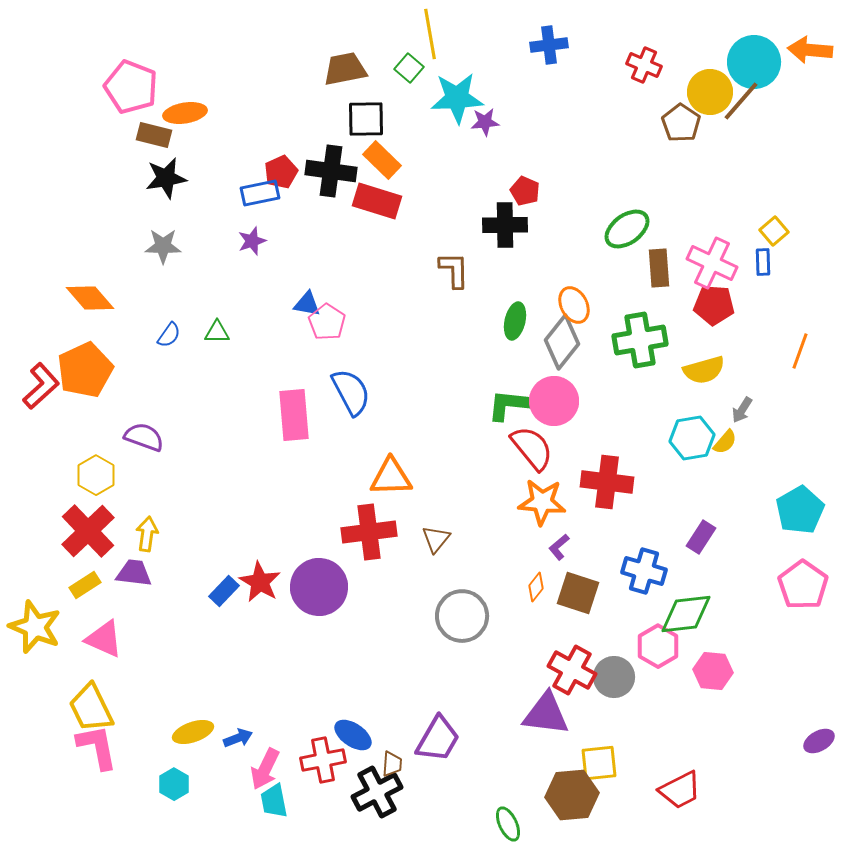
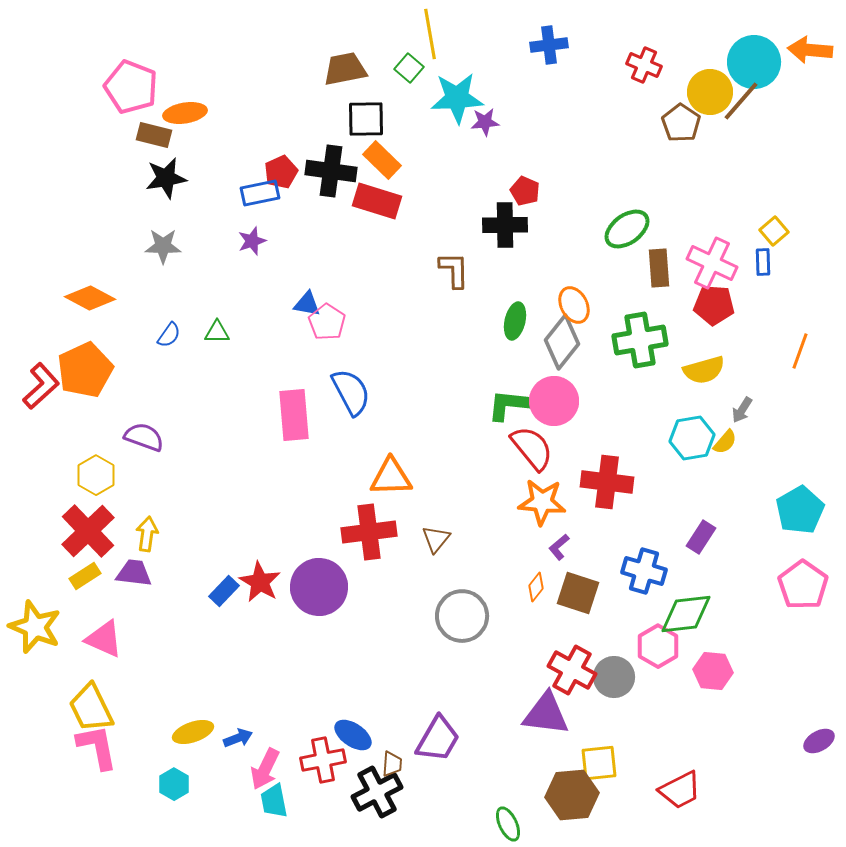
orange diamond at (90, 298): rotated 21 degrees counterclockwise
yellow rectangle at (85, 585): moved 9 px up
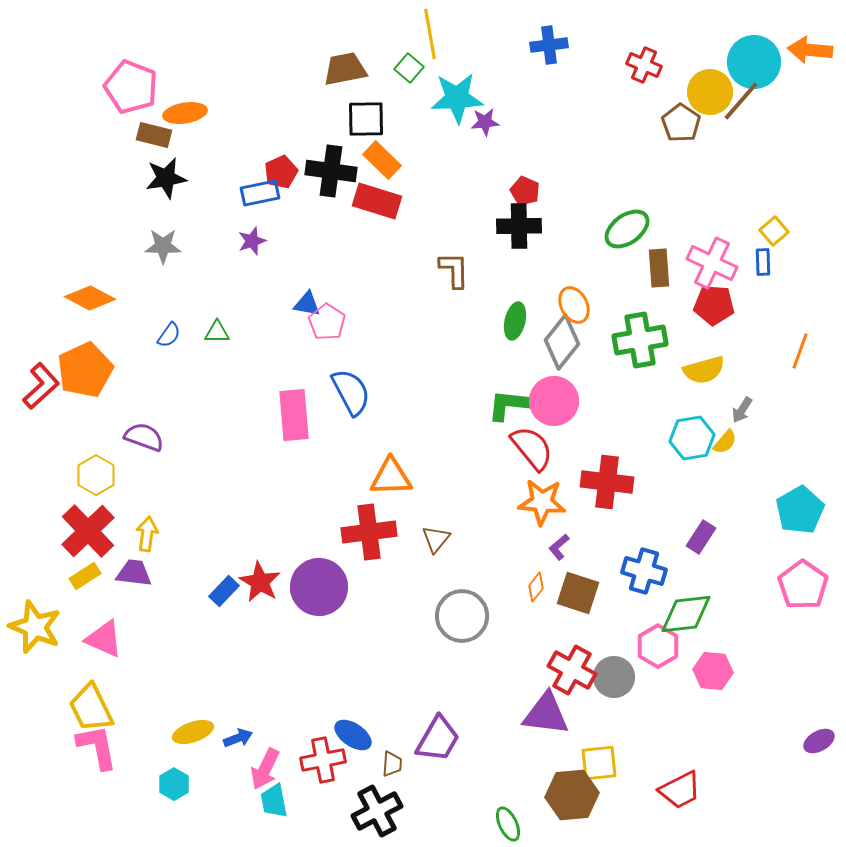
black cross at (505, 225): moved 14 px right, 1 px down
black cross at (377, 792): moved 19 px down
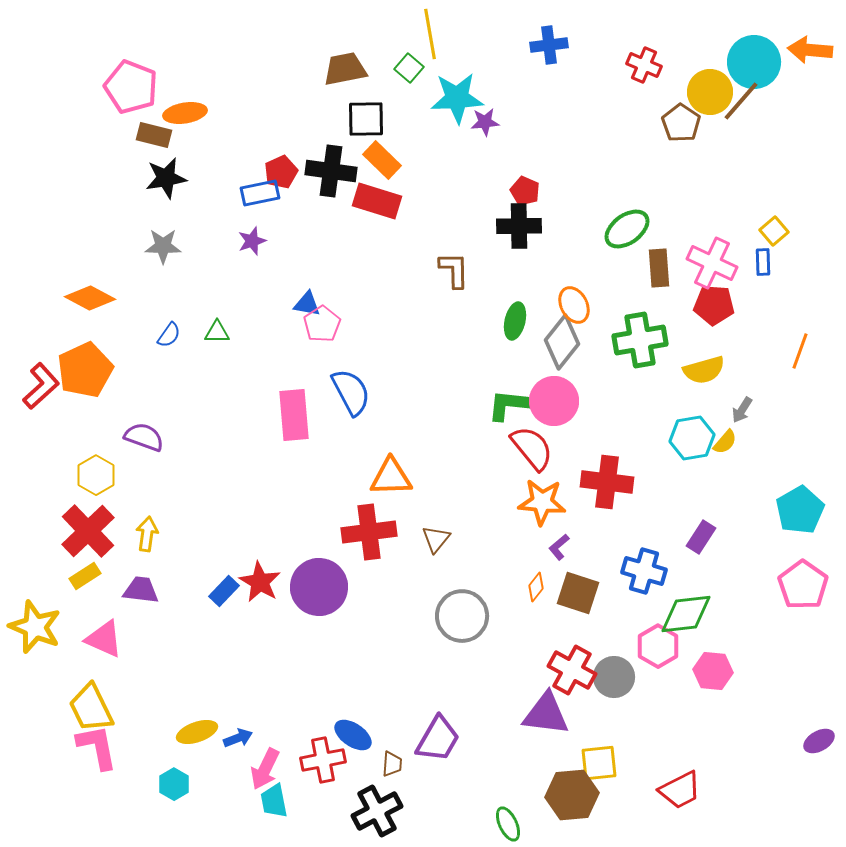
pink pentagon at (327, 322): moved 5 px left, 2 px down; rotated 6 degrees clockwise
purple trapezoid at (134, 573): moved 7 px right, 17 px down
yellow ellipse at (193, 732): moved 4 px right
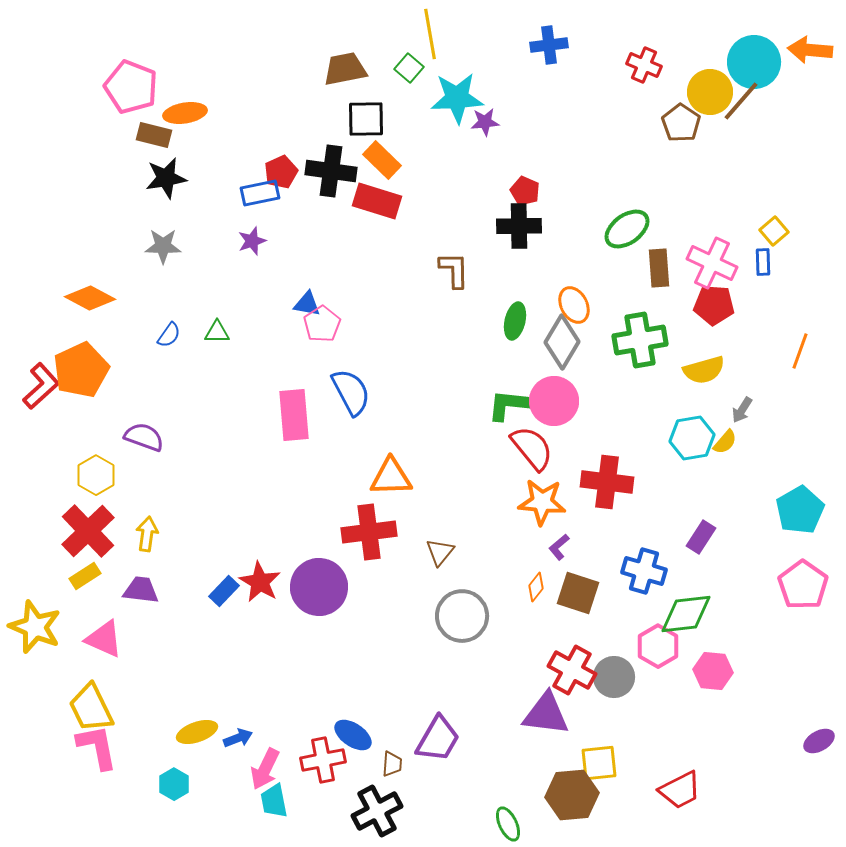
gray diamond at (562, 342): rotated 8 degrees counterclockwise
orange pentagon at (85, 370): moved 4 px left
brown triangle at (436, 539): moved 4 px right, 13 px down
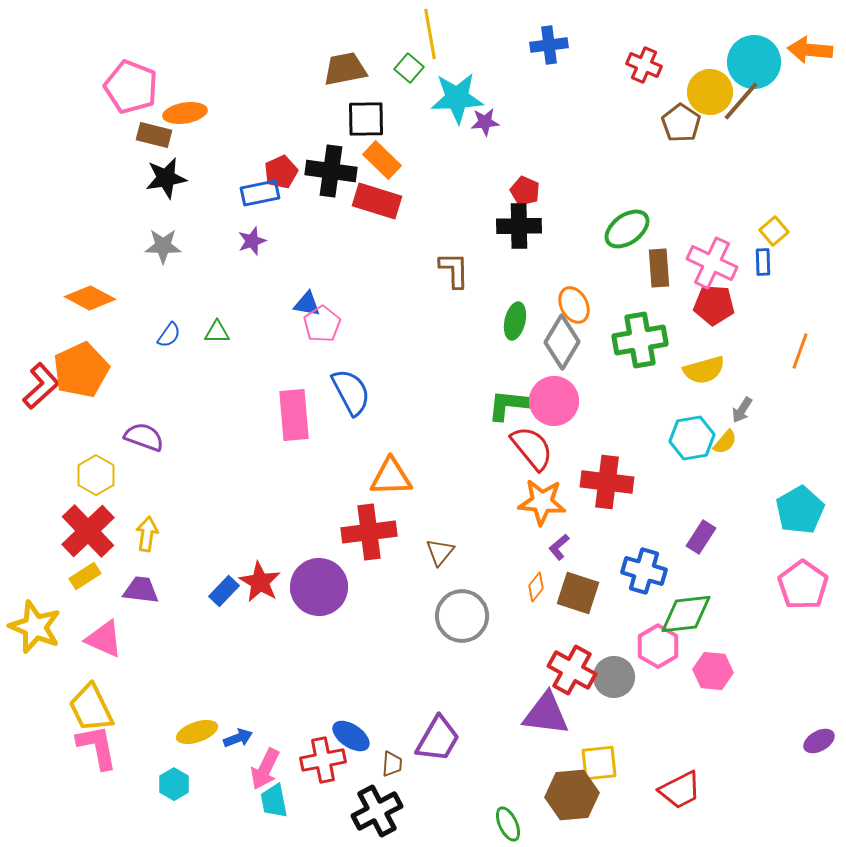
blue ellipse at (353, 735): moved 2 px left, 1 px down
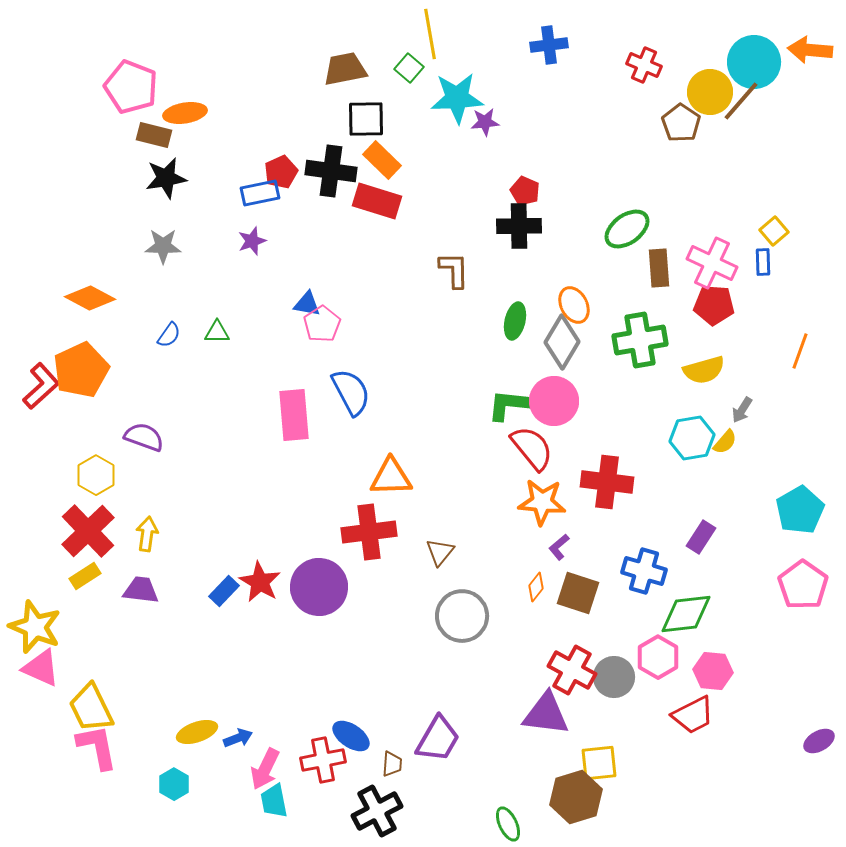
pink triangle at (104, 639): moved 63 px left, 29 px down
pink hexagon at (658, 646): moved 11 px down
red trapezoid at (680, 790): moved 13 px right, 75 px up
brown hexagon at (572, 795): moved 4 px right, 2 px down; rotated 12 degrees counterclockwise
